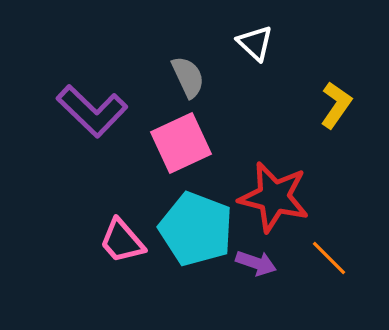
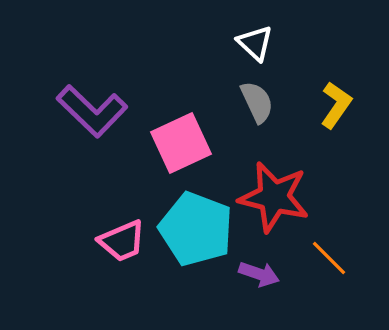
gray semicircle: moved 69 px right, 25 px down
pink trapezoid: rotated 72 degrees counterclockwise
purple arrow: moved 3 px right, 11 px down
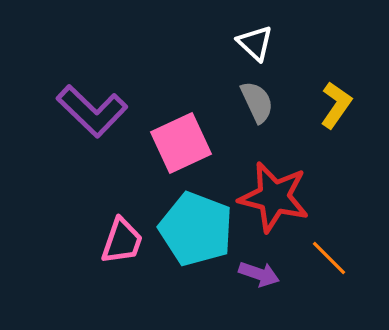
pink trapezoid: rotated 48 degrees counterclockwise
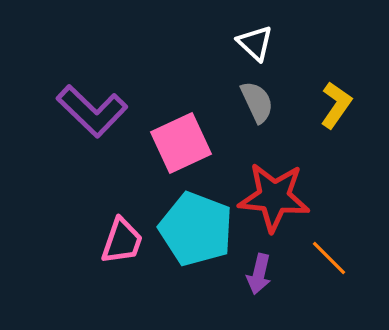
red star: rotated 8 degrees counterclockwise
purple arrow: rotated 84 degrees clockwise
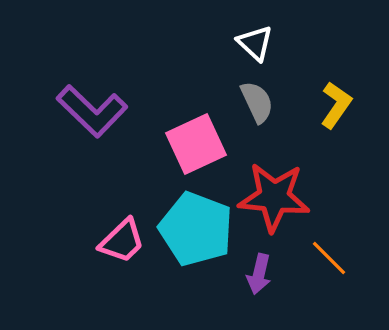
pink square: moved 15 px right, 1 px down
pink trapezoid: rotated 27 degrees clockwise
